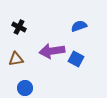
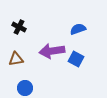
blue semicircle: moved 1 px left, 3 px down
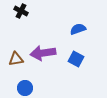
black cross: moved 2 px right, 16 px up
purple arrow: moved 9 px left, 2 px down
